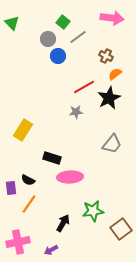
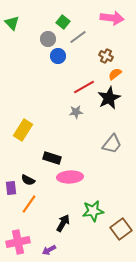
purple arrow: moved 2 px left
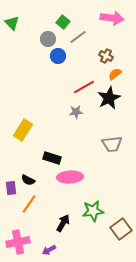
gray trapezoid: rotated 45 degrees clockwise
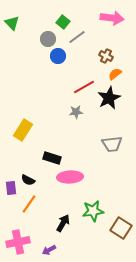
gray line: moved 1 px left
brown square: moved 1 px up; rotated 20 degrees counterclockwise
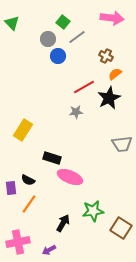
gray trapezoid: moved 10 px right
pink ellipse: rotated 25 degrees clockwise
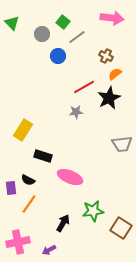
gray circle: moved 6 px left, 5 px up
black rectangle: moved 9 px left, 2 px up
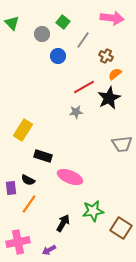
gray line: moved 6 px right, 3 px down; rotated 18 degrees counterclockwise
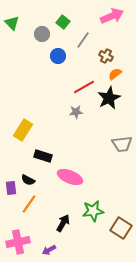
pink arrow: moved 2 px up; rotated 30 degrees counterclockwise
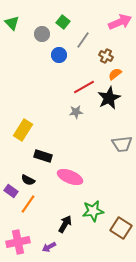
pink arrow: moved 8 px right, 6 px down
blue circle: moved 1 px right, 1 px up
purple rectangle: moved 3 px down; rotated 48 degrees counterclockwise
orange line: moved 1 px left
black arrow: moved 2 px right, 1 px down
purple arrow: moved 3 px up
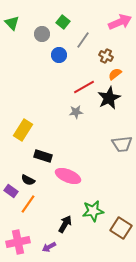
pink ellipse: moved 2 px left, 1 px up
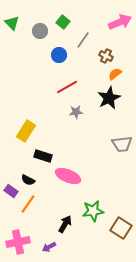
gray circle: moved 2 px left, 3 px up
red line: moved 17 px left
yellow rectangle: moved 3 px right, 1 px down
